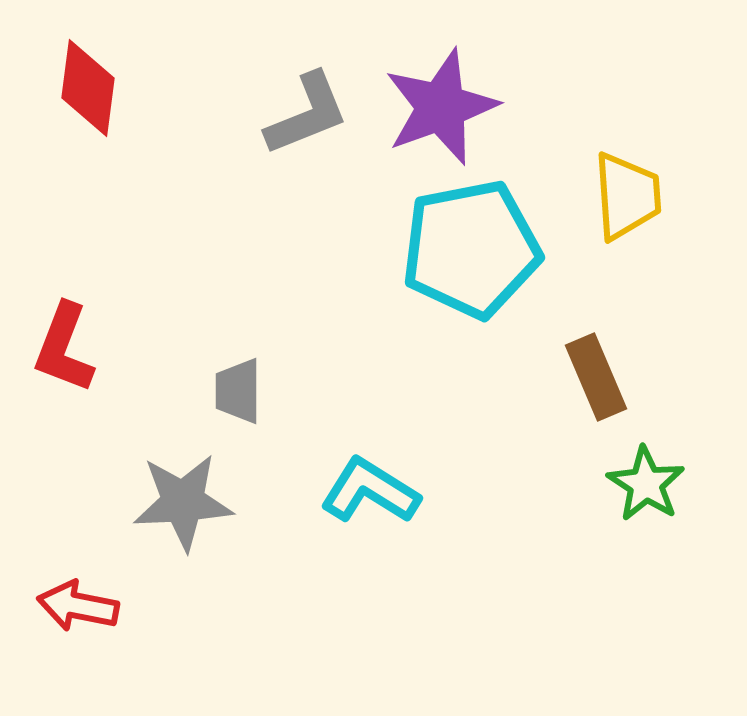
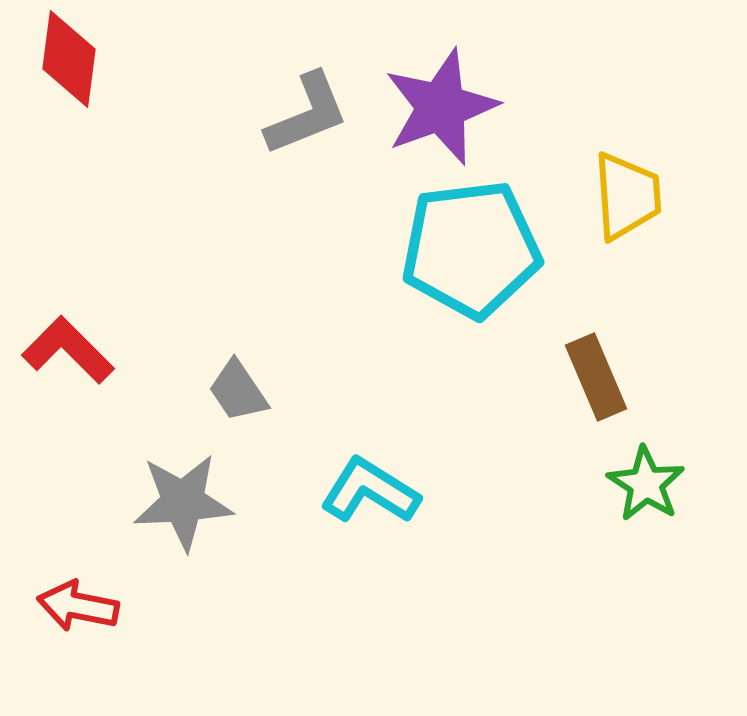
red diamond: moved 19 px left, 29 px up
cyan pentagon: rotated 4 degrees clockwise
red L-shape: moved 4 px right, 2 px down; rotated 114 degrees clockwise
gray trapezoid: rotated 34 degrees counterclockwise
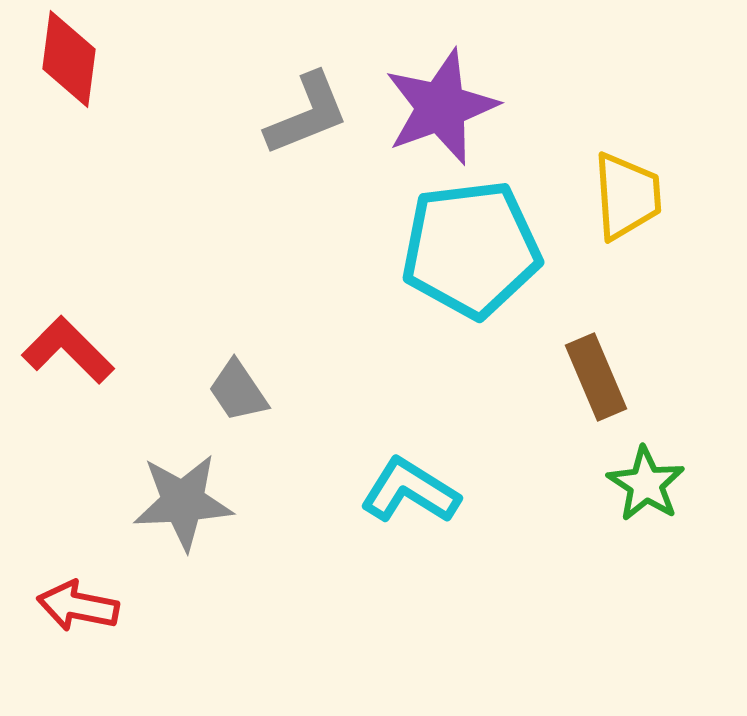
cyan L-shape: moved 40 px right
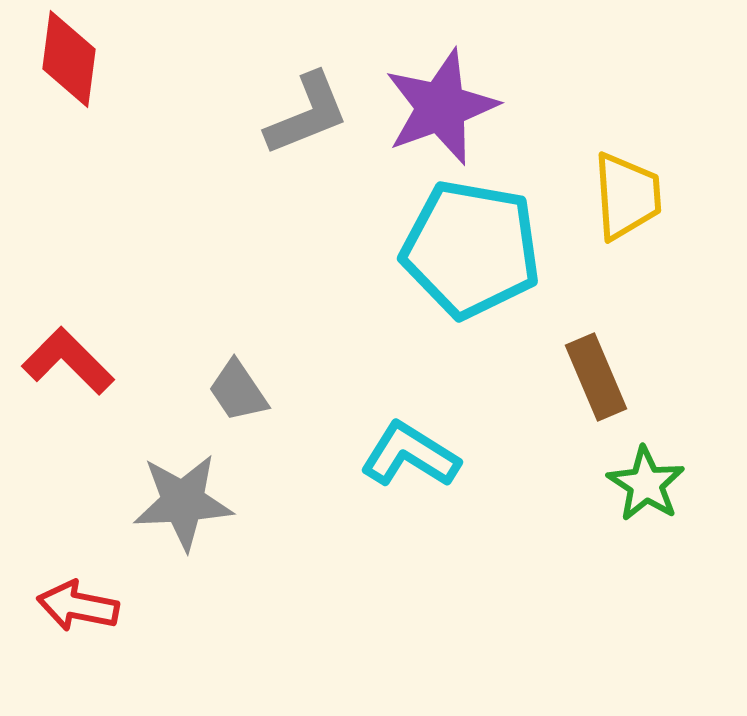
cyan pentagon: rotated 17 degrees clockwise
red L-shape: moved 11 px down
cyan L-shape: moved 36 px up
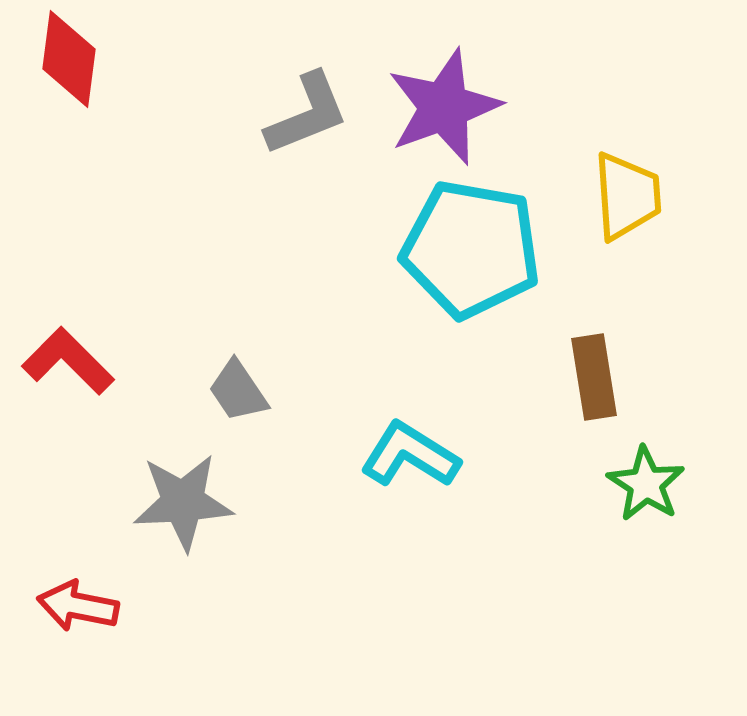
purple star: moved 3 px right
brown rectangle: moved 2 px left; rotated 14 degrees clockwise
